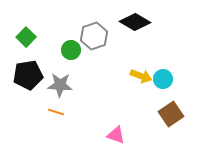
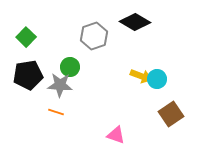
green circle: moved 1 px left, 17 px down
cyan circle: moved 6 px left
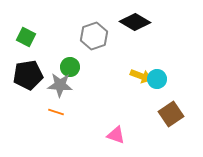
green square: rotated 18 degrees counterclockwise
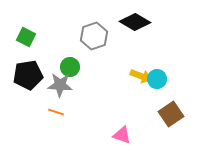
pink triangle: moved 6 px right
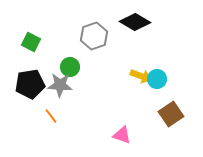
green square: moved 5 px right, 5 px down
black pentagon: moved 2 px right, 9 px down
orange line: moved 5 px left, 4 px down; rotated 35 degrees clockwise
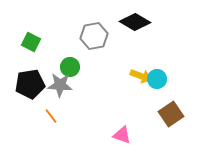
gray hexagon: rotated 8 degrees clockwise
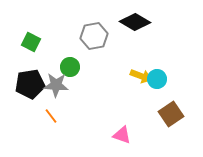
gray star: moved 4 px left
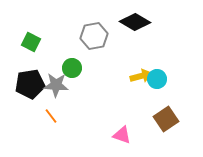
green circle: moved 2 px right, 1 px down
yellow arrow: rotated 35 degrees counterclockwise
brown square: moved 5 px left, 5 px down
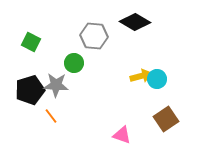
gray hexagon: rotated 16 degrees clockwise
green circle: moved 2 px right, 5 px up
black pentagon: moved 6 px down; rotated 8 degrees counterclockwise
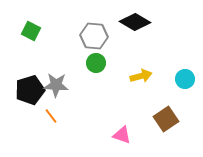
green square: moved 11 px up
green circle: moved 22 px right
cyan circle: moved 28 px right
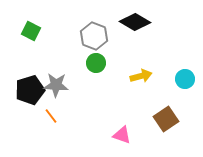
gray hexagon: rotated 16 degrees clockwise
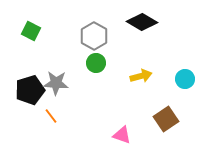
black diamond: moved 7 px right
gray hexagon: rotated 8 degrees clockwise
gray star: moved 2 px up
